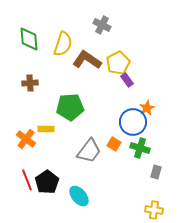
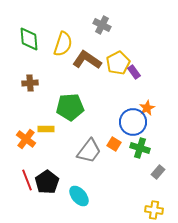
purple rectangle: moved 7 px right, 8 px up
gray rectangle: moved 2 px right; rotated 24 degrees clockwise
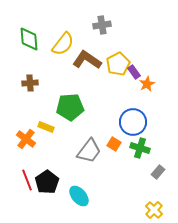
gray cross: rotated 36 degrees counterclockwise
yellow semicircle: rotated 20 degrees clockwise
yellow pentagon: moved 1 px down
orange star: moved 24 px up
yellow rectangle: moved 2 px up; rotated 21 degrees clockwise
yellow cross: rotated 36 degrees clockwise
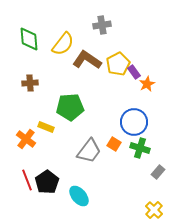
blue circle: moved 1 px right
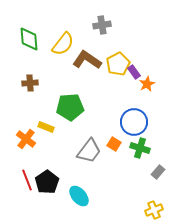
yellow cross: rotated 24 degrees clockwise
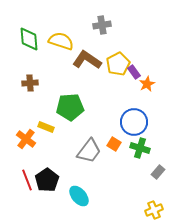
yellow semicircle: moved 2 px left, 3 px up; rotated 110 degrees counterclockwise
black pentagon: moved 2 px up
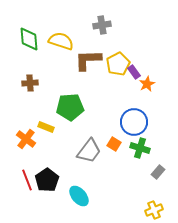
brown L-shape: moved 1 px right; rotated 36 degrees counterclockwise
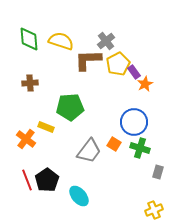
gray cross: moved 4 px right, 16 px down; rotated 30 degrees counterclockwise
orange star: moved 2 px left
gray rectangle: rotated 24 degrees counterclockwise
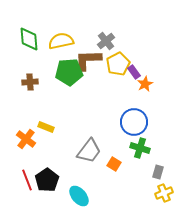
yellow semicircle: rotated 30 degrees counterclockwise
brown cross: moved 1 px up
green pentagon: moved 1 px left, 35 px up
orange square: moved 20 px down
yellow cross: moved 10 px right, 17 px up
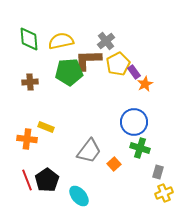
orange cross: moved 1 px right; rotated 30 degrees counterclockwise
orange square: rotated 16 degrees clockwise
